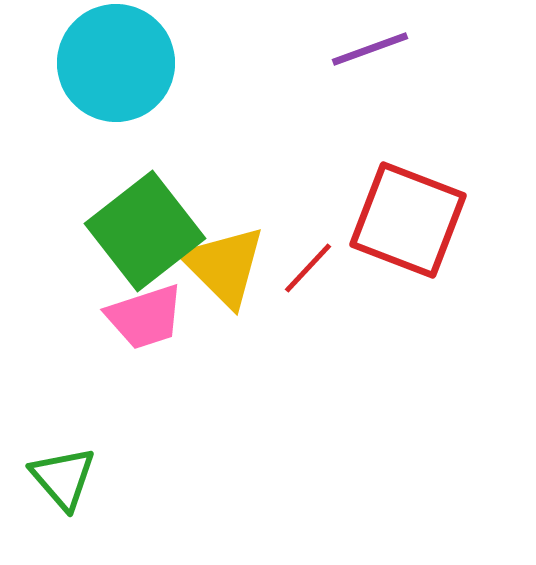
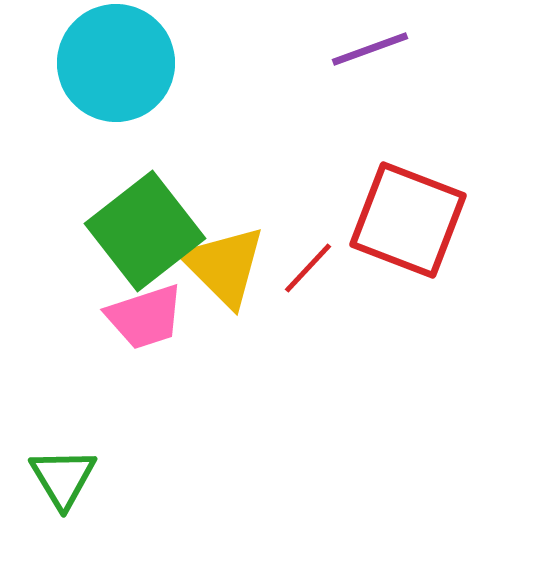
green triangle: rotated 10 degrees clockwise
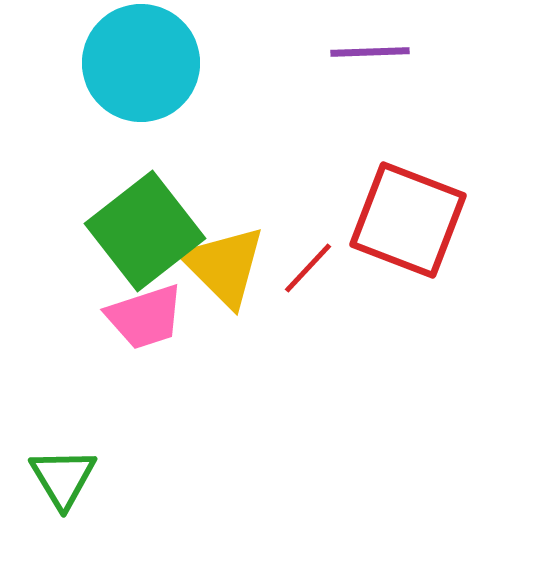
purple line: moved 3 px down; rotated 18 degrees clockwise
cyan circle: moved 25 px right
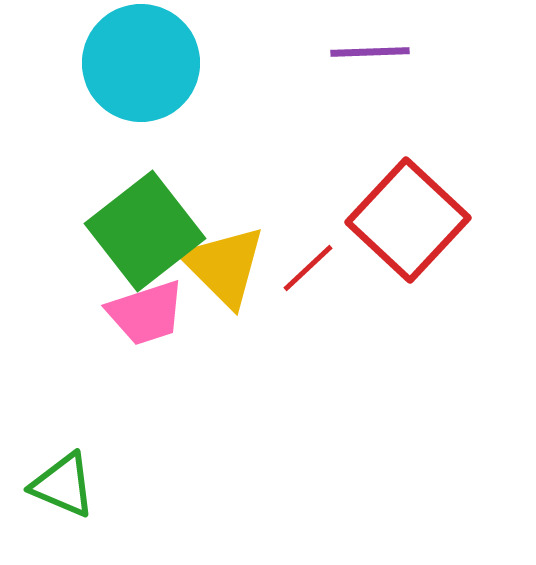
red square: rotated 22 degrees clockwise
red line: rotated 4 degrees clockwise
pink trapezoid: moved 1 px right, 4 px up
green triangle: moved 7 px down; rotated 36 degrees counterclockwise
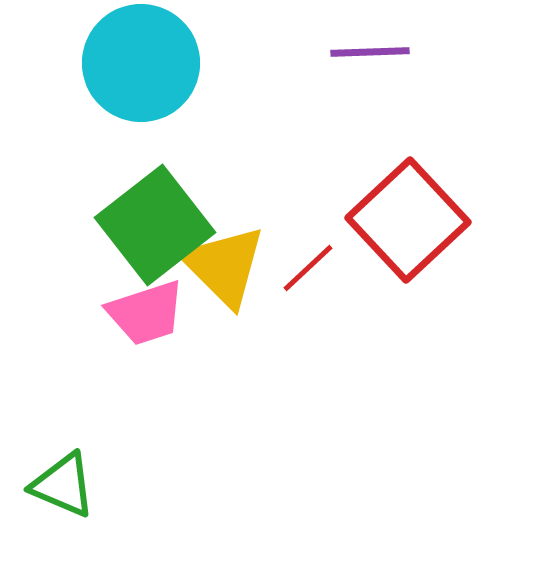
red square: rotated 4 degrees clockwise
green square: moved 10 px right, 6 px up
